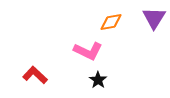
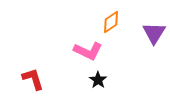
purple triangle: moved 15 px down
orange diamond: rotated 25 degrees counterclockwise
red L-shape: moved 2 px left, 4 px down; rotated 30 degrees clockwise
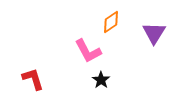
pink L-shape: rotated 36 degrees clockwise
black star: moved 3 px right
